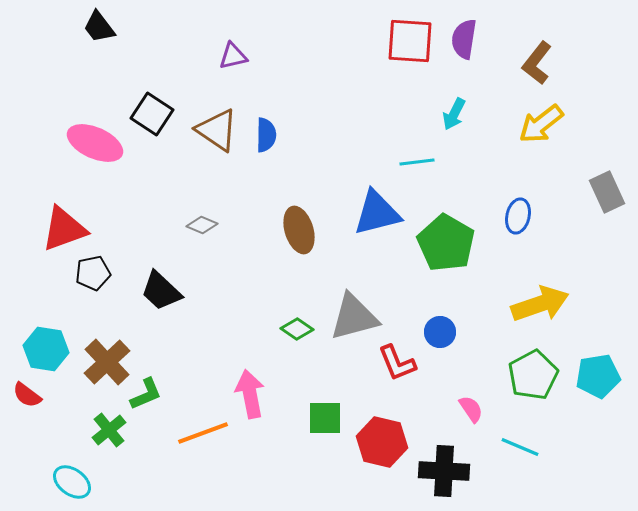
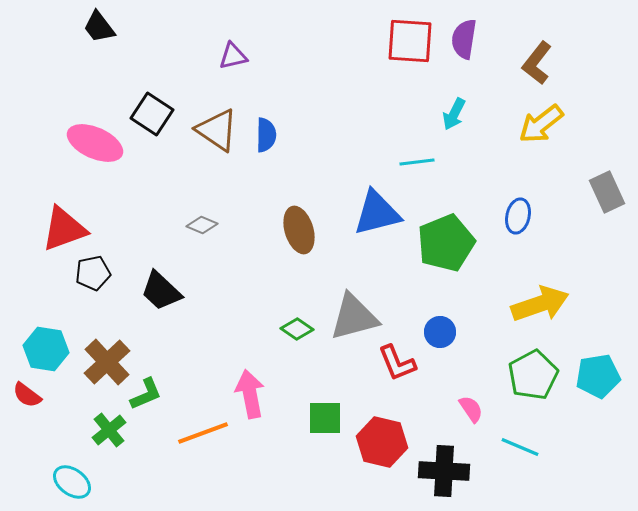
green pentagon at (446, 243): rotated 20 degrees clockwise
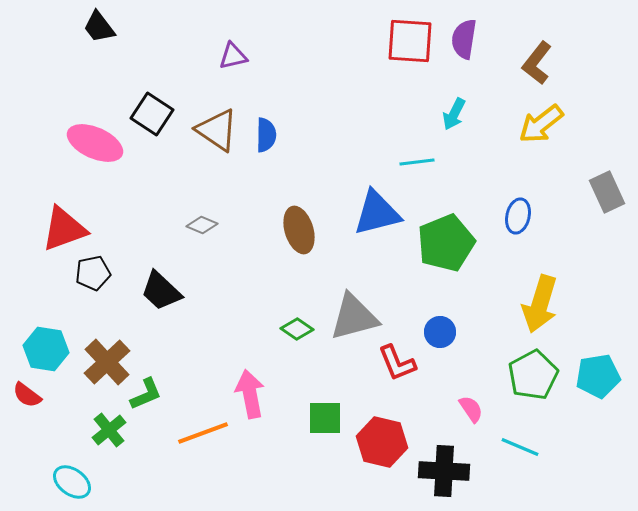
yellow arrow at (540, 304): rotated 126 degrees clockwise
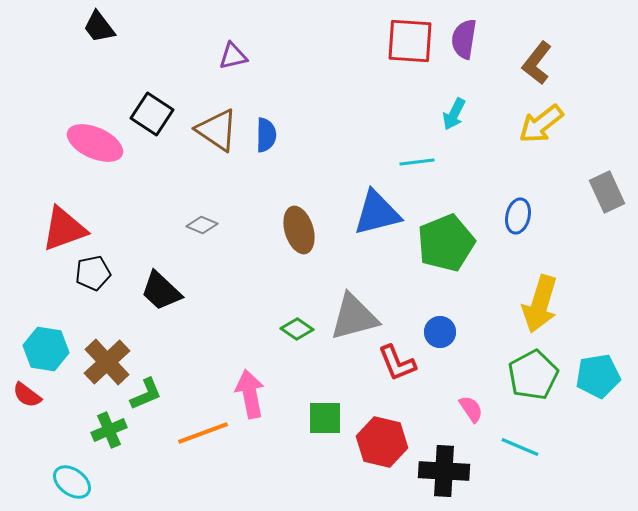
green cross at (109, 430): rotated 16 degrees clockwise
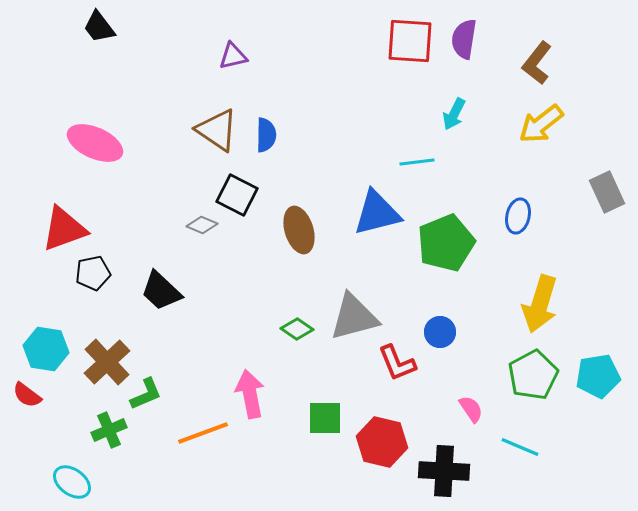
black square at (152, 114): moved 85 px right, 81 px down; rotated 6 degrees counterclockwise
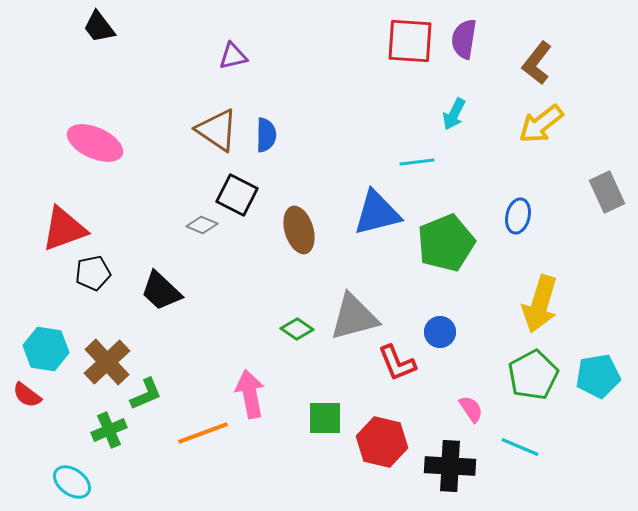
black cross at (444, 471): moved 6 px right, 5 px up
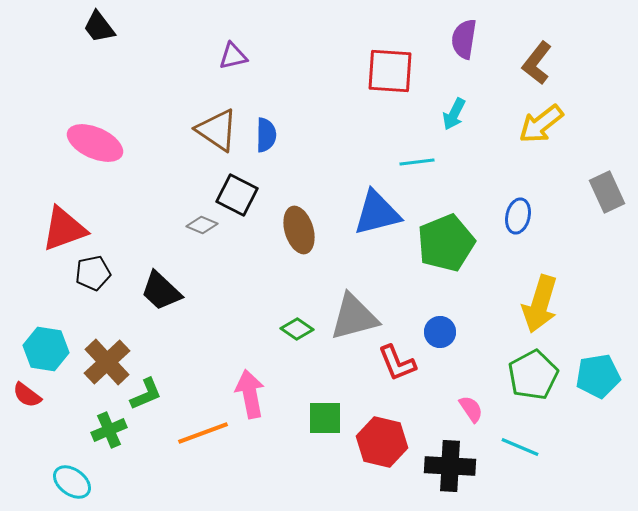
red square at (410, 41): moved 20 px left, 30 px down
